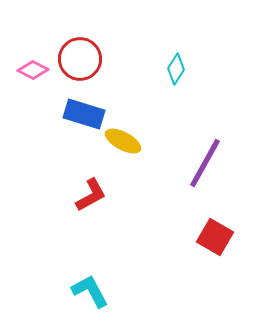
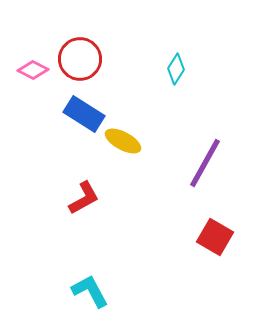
blue rectangle: rotated 15 degrees clockwise
red L-shape: moved 7 px left, 3 px down
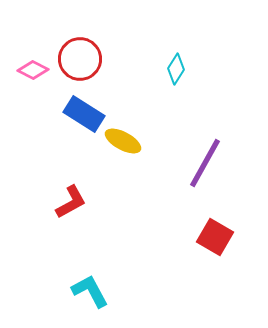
red L-shape: moved 13 px left, 4 px down
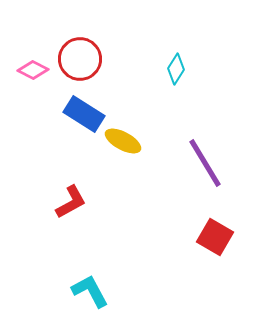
purple line: rotated 60 degrees counterclockwise
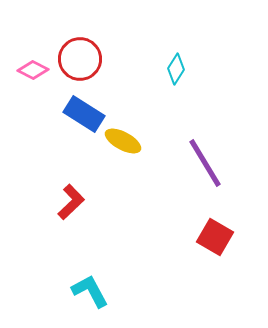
red L-shape: rotated 15 degrees counterclockwise
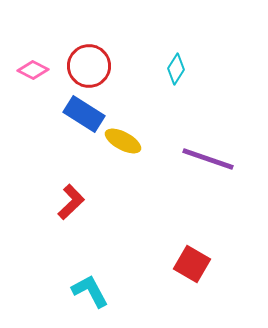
red circle: moved 9 px right, 7 px down
purple line: moved 3 px right, 4 px up; rotated 40 degrees counterclockwise
red square: moved 23 px left, 27 px down
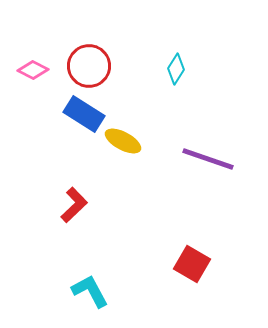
red L-shape: moved 3 px right, 3 px down
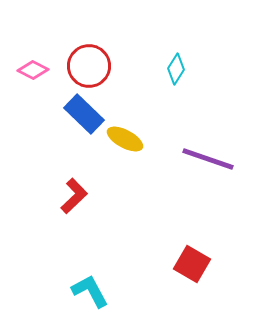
blue rectangle: rotated 12 degrees clockwise
yellow ellipse: moved 2 px right, 2 px up
red L-shape: moved 9 px up
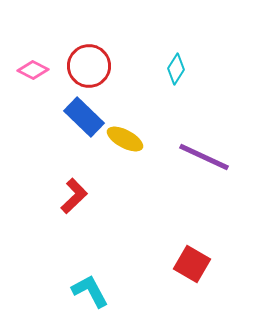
blue rectangle: moved 3 px down
purple line: moved 4 px left, 2 px up; rotated 6 degrees clockwise
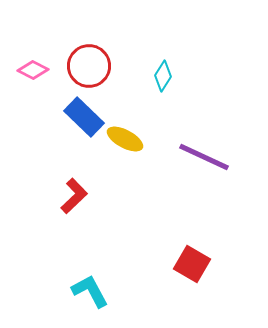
cyan diamond: moved 13 px left, 7 px down
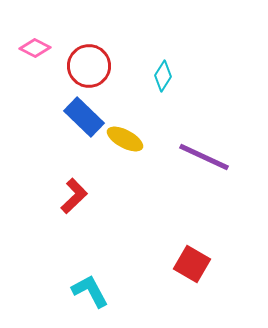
pink diamond: moved 2 px right, 22 px up
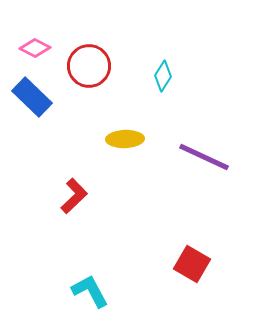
blue rectangle: moved 52 px left, 20 px up
yellow ellipse: rotated 30 degrees counterclockwise
